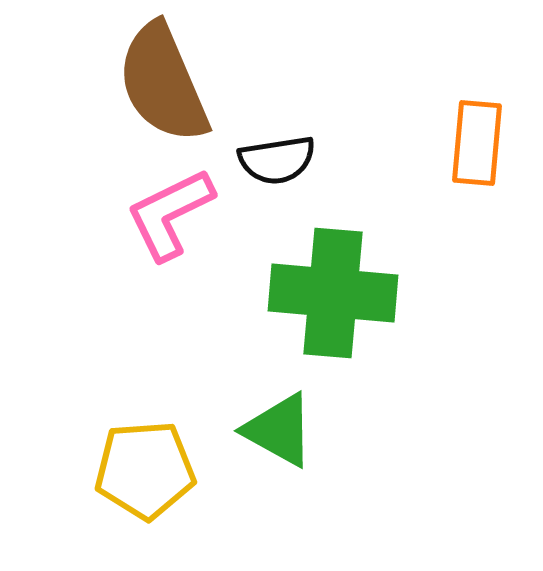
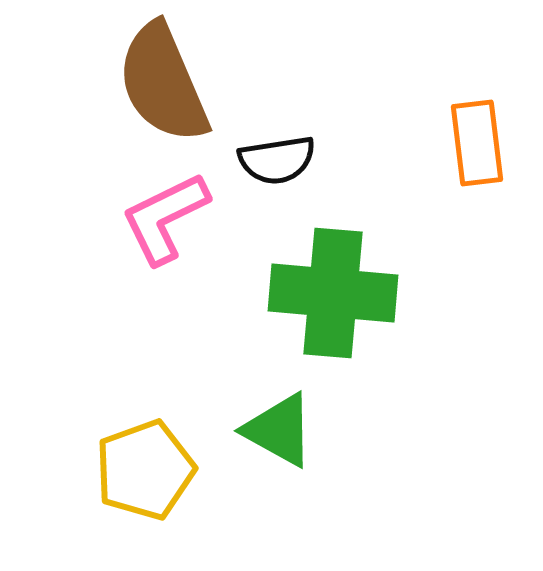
orange rectangle: rotated 12 degrees counterclockwise
pink L-shape: moved 5 px left, 4 px down
yellow pentagon: rotated 16 degrees counterclockwise
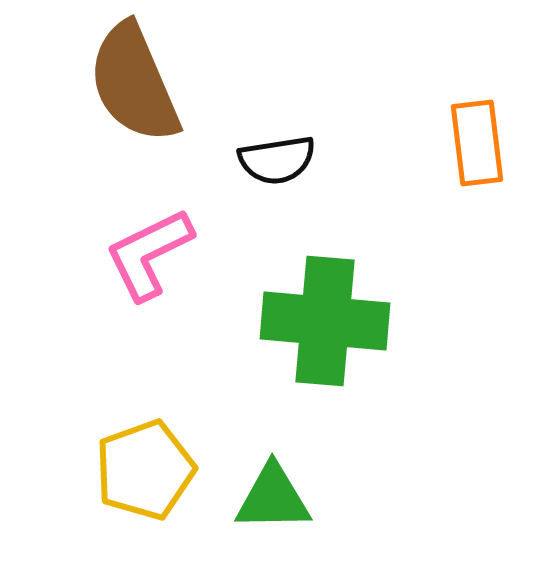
brown semicircle: moved 29 px left
pink L-shape: moved 16 px left, 36 px down
green cross: moved 8 px left, 28 px down
green triangle: moved 6 px left, 68 px down; rotated 30 degrees counterclockwise
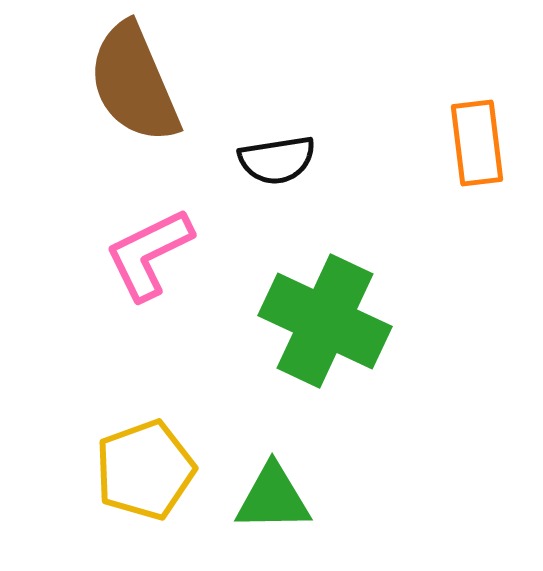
green cross: rotated 20 degrees clockwise
